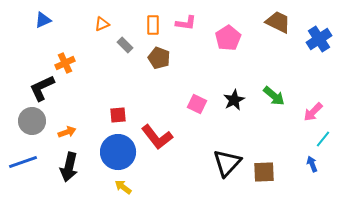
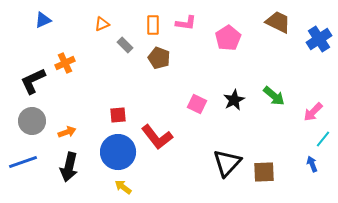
black L-shape: moved 9 px left, 7 px up
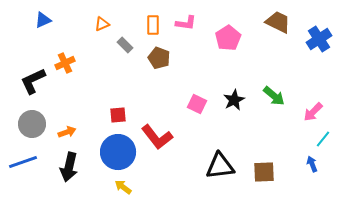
gray circle: moved 3 px down
black triangle: moved 7 px left, 3 px down; rotated 40 degrees clockwise
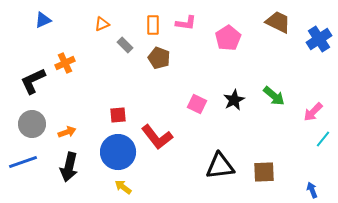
blue arrow: moved 26 px down
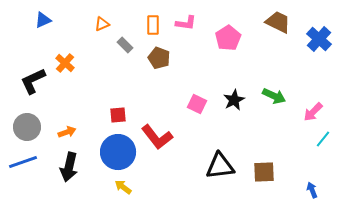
blue cross: rotated 15 degrees counterclockwise
orange cross: rotated 24 degrees counterclockwise
green arrow: rotated 15 degrees counterclockwise
gray circle: moved 5 px left, 3 px down
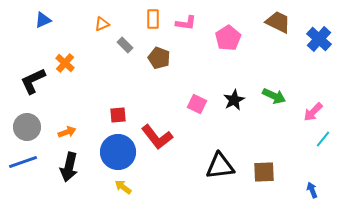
orange rectangle: moved 6 px up
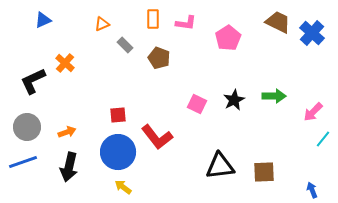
blue cross: moved 7 px left, 6 px up
green arrow: rotated 25 degrees counterclockwise
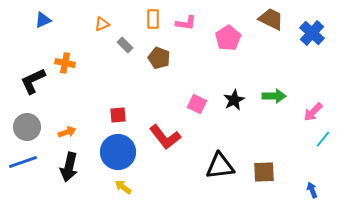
brown trapezoid: moved 7 px left, 3 px up
orange cross: rotated 30 degrees counterclockwise
red L-shape: moved 8 px right
